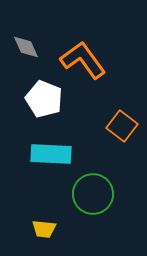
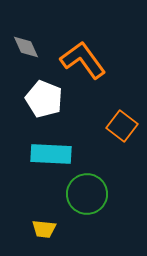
green circle: moved 6 px left
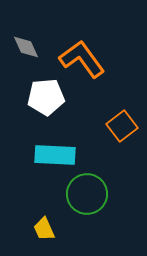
orange L-shape: moved 1 px left, 1 px up
white pentagon: moved 2 px right, 2 px up; rotated 27 degrees counterclockwise
orange square: rotated 16 degrees clockwise
cyan rectangle: moved 4 px right, 1 px down
yellow trapezoid: rotated 60 degrees clockwise
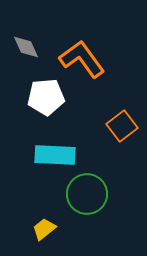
yellow trapezoid: rotated 75 degrees clockwise
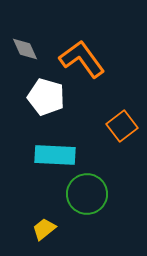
gray diamond: moved 1 px left, 2 px down
white pentagon: rotated 21 degrees clockwise
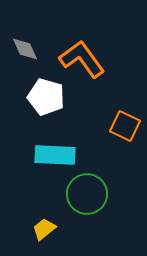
orange square: moved 3 px right; rotated 28 degrees counterclockwise
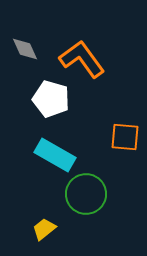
white pentagon: moved 5 px right, 2 px down
orange square: moved 11 px down; rotated 20 degrees counterclockwise
cyan rectangle: rotated 27 degrees clockwise
green circle: moved 1 px left
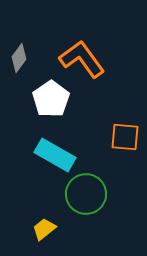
gray diamond: moved 6 px left, 9 px down; rotated 60 degrees clockwise
white pentagon: rotated 21 degrees clockwise
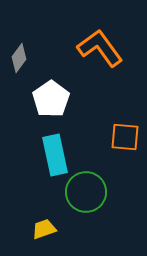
orange L-shape: moved 18 px right, 11 px up
cyan rectangle: rotated 48 degrees clockwise
green circle: moved 2 px up
yellow trapezoid: rotated 20 degrees clockwise
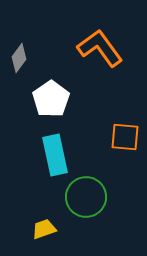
green circle: moved 5 px down
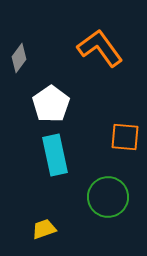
white pentagon: moved 5 px down
green circle: moved 22 px right
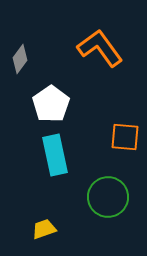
gray diamond: moved 1 px right, 1 px down
